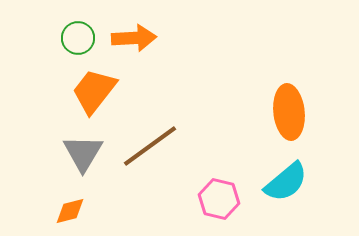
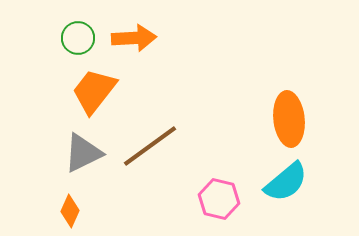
orange ellipse: moved 7 px down
gray triangle: rotated 33 degrees clockwise
orange diamond: rotated 52 degrees counterclockwise
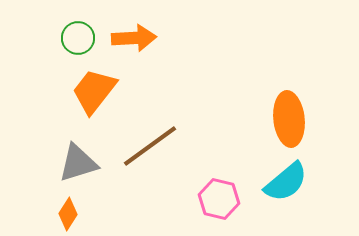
gray triangle: moved 5 px left, 10 px down; rotated 9 degrees clockwise
orange diamond: moved 2 px left, 3 px down; rotated 8 degrees clockwise
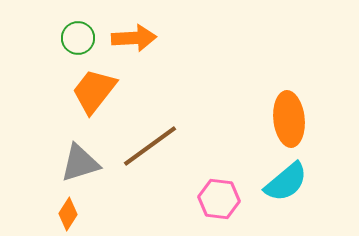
gray triangle: moved 2 px right
pink hexagon: rotated 6 degrees counterclockwise
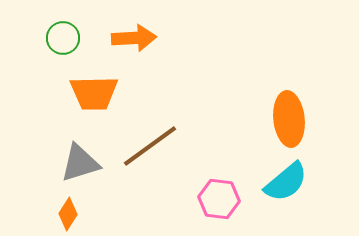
green circle: moved 15 px left
orange trapezoid: moved 2 px down; rotated 129 degrees counterclockwise
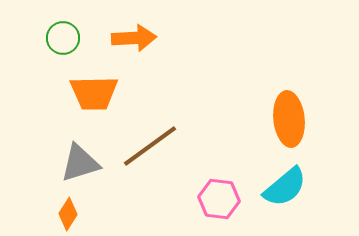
cyan semicircle: moved 1 px left, 5 px down
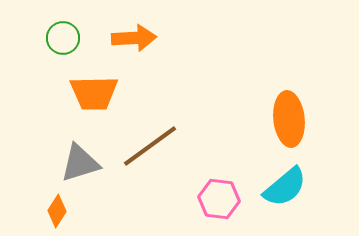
orange diamond: moved 11 px left, 3 px up
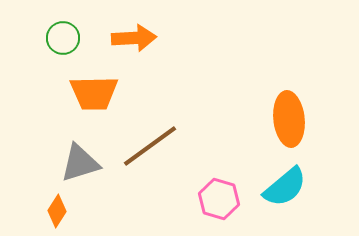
pink hexagon: rotated 9 degrees clockwise
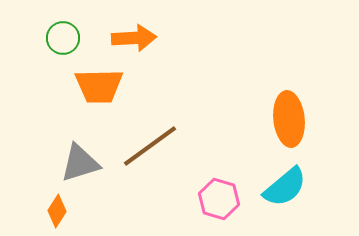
orange trapezoid: moved 5 px right, 7 px up
